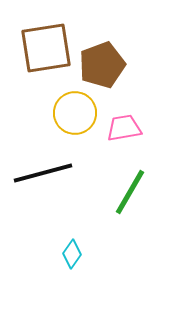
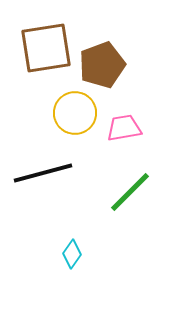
green line: rotated 15 degrees clockwise
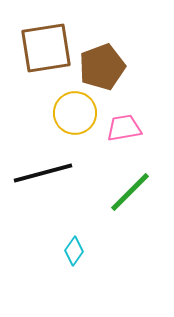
brown pentagon: moved 2 px down
cyan diamond: moved 2 px right, 3 px up
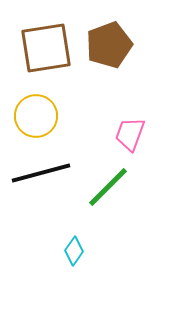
brown pentagon: moved 7 px right, 22 px up
yellow circle: moved 39 px left, 3 px down
pink trapezoid: moved 6 px right, 6 px down; rotated 60 degrees counterclockwise
black line: moved 2 px left
green line: moved 22 px left, 5 px up
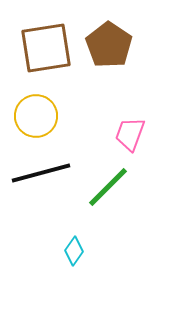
brown pentagon: rotated 18 degrees counterclockwise
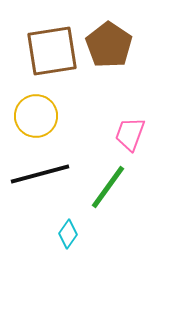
brown square: moved 6 px right, 3 px down
black line: moved 1 px left, 1 px down
green line: rotated 9 degrees counterclockwise
cyan diamond: moved 6 px left, 17 px up
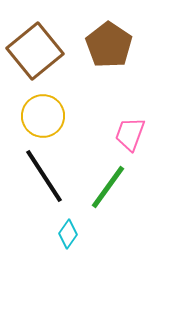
brown square: moved 17 px left; rotated 30 degrees counterclockwise
yellow circle: moved 7 px right
black line: moved 4 px right, 2 px down; rotated 72 degrees clockwise
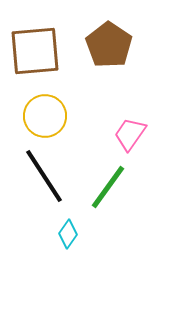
brown square: rotated 34 degrees clockwise
yellow circle: moved 2 px right
pink trapezoid: rotated 15 degrees clockwise
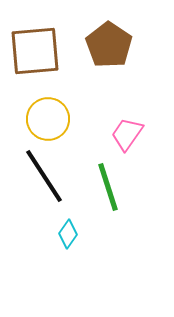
yellow circle: moved 3 px right, 3 px down
pink trapezoid: moved 3 px left
green line: rotated 54 degrees counterclockwise
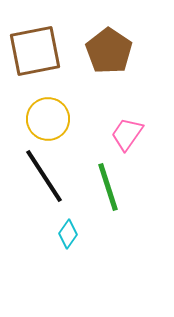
brown pentagon: moved 6 px down
brown square: rotated 6 degrees counterclockwise
